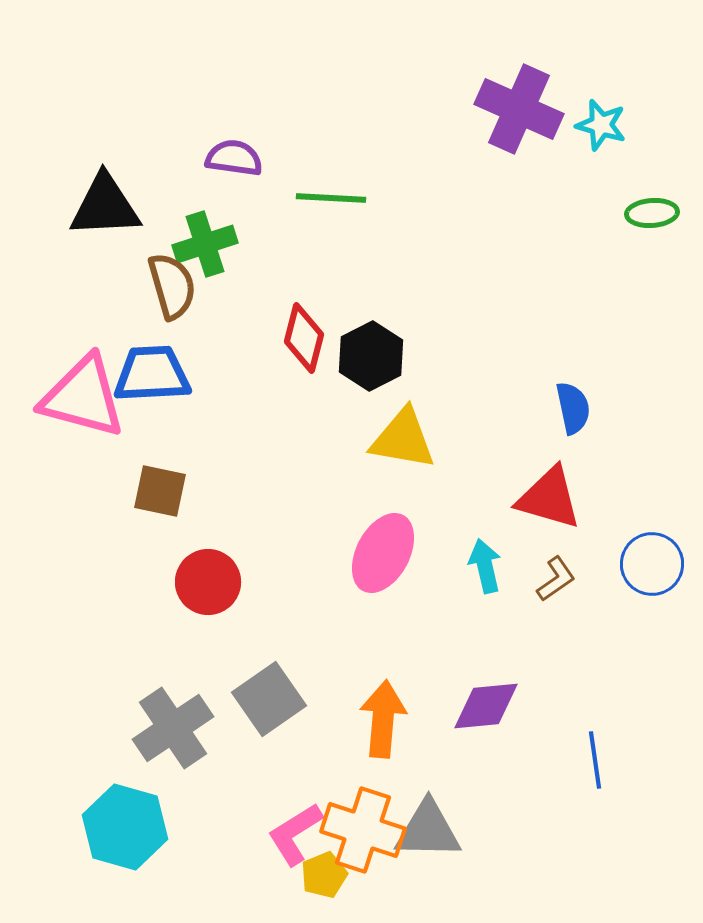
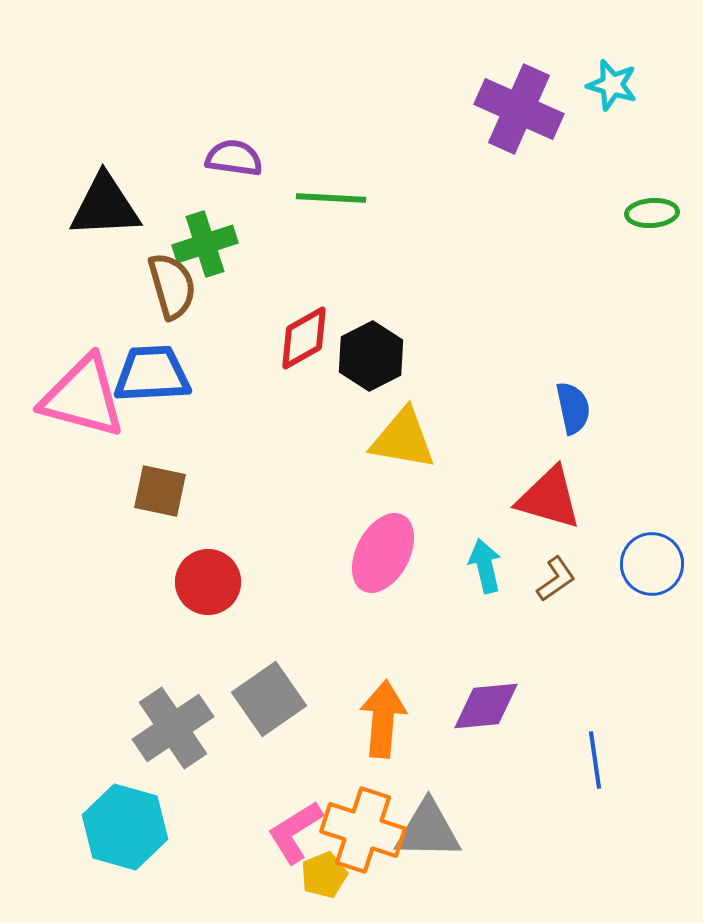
cyan star: moved 11 px right, 40 px up
red diamond: rotated 46 degrees clockwise
pink L-shape: moved 2 px up
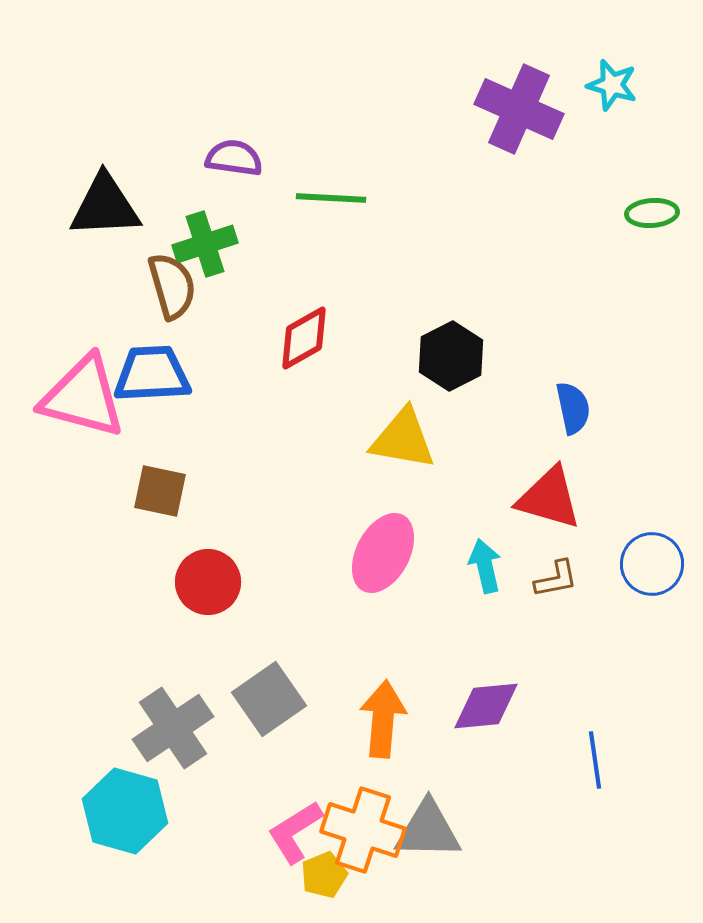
black hexagon: moved 80 px right
brown L-shape: rotated 24 degrees clockwise
cyan hexagon: moved 16 px up
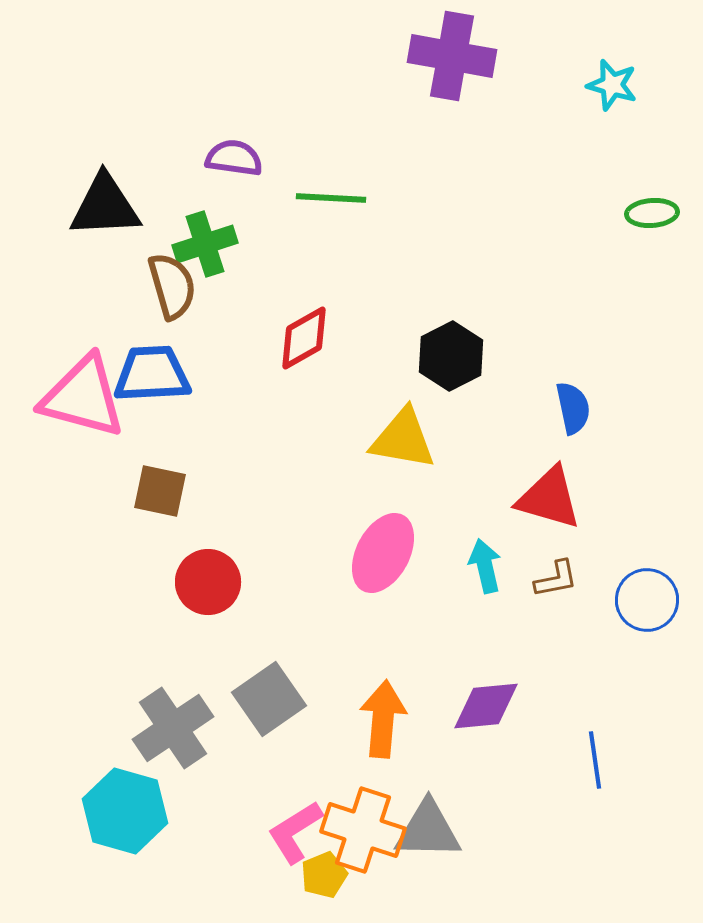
purple cross: moved 67 px left, 53 px up; rotated 14 degrees counterclockwise
blue circle: moved 5 px left, 36 px down
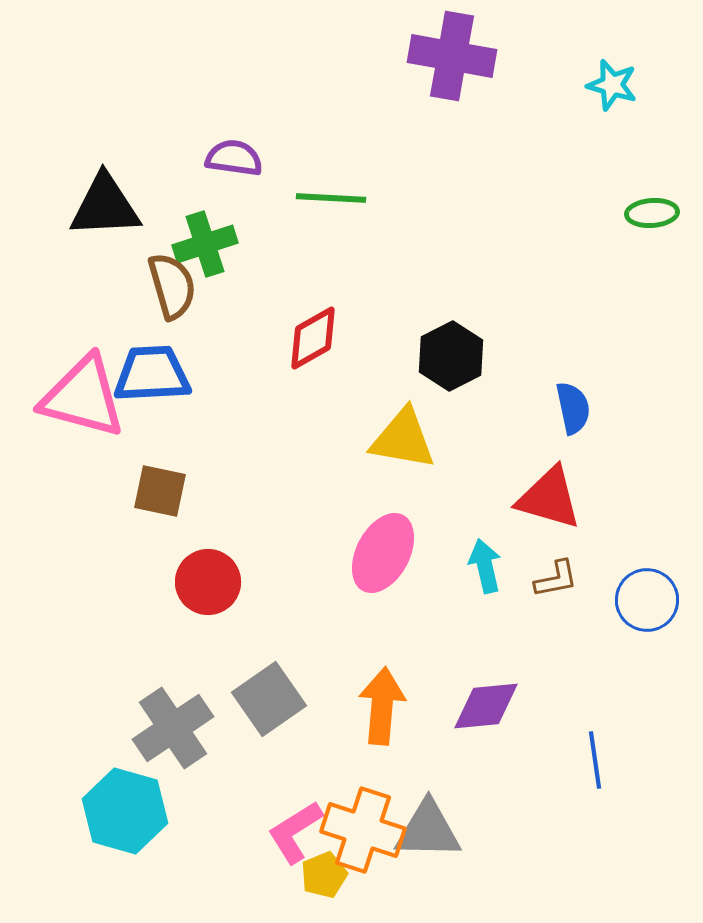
red diamond: moved 9 px right
orange arrow: moved 1 px left, 13 px up
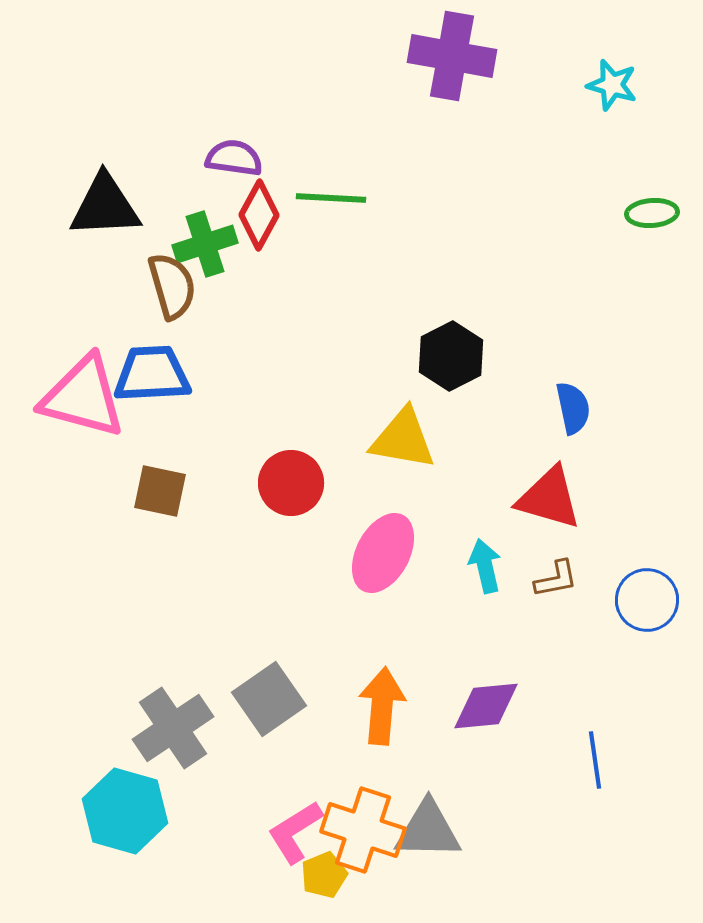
red diamond: moved 54 px left, 123 px up; rotated 32 degrees counterclockwise
red circle: moved 83 px right, 99 px up
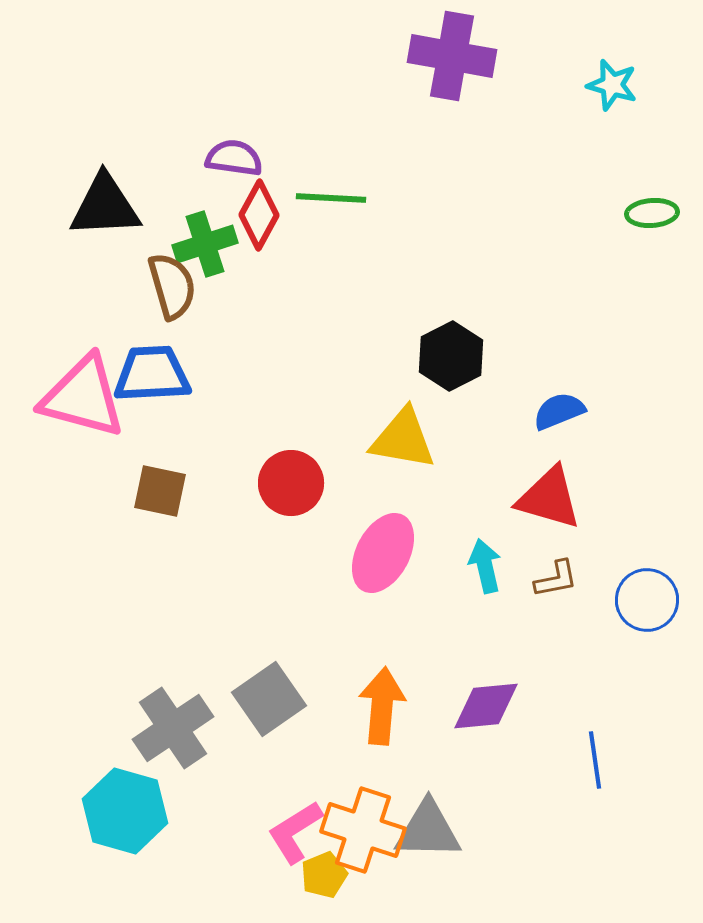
blue semicircle: moved 14 px left, 3 px down; rotated 100 degrees counterclockwise
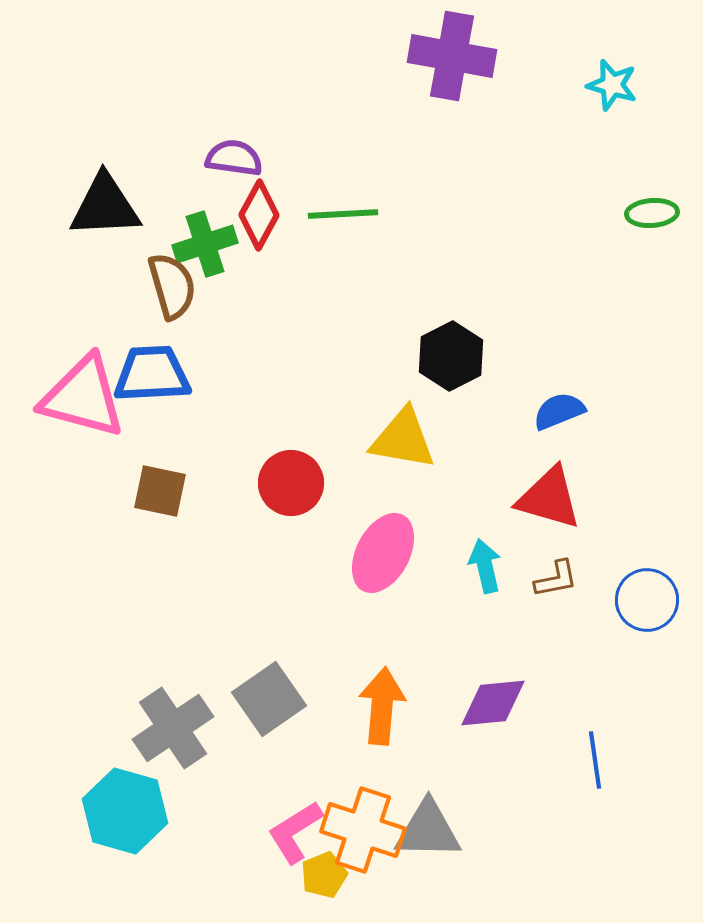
green line: moved 12 px right, 16 px down; rotated 6 degrees counterclockwise
purple diamond: moved 7 px right, 3 px up
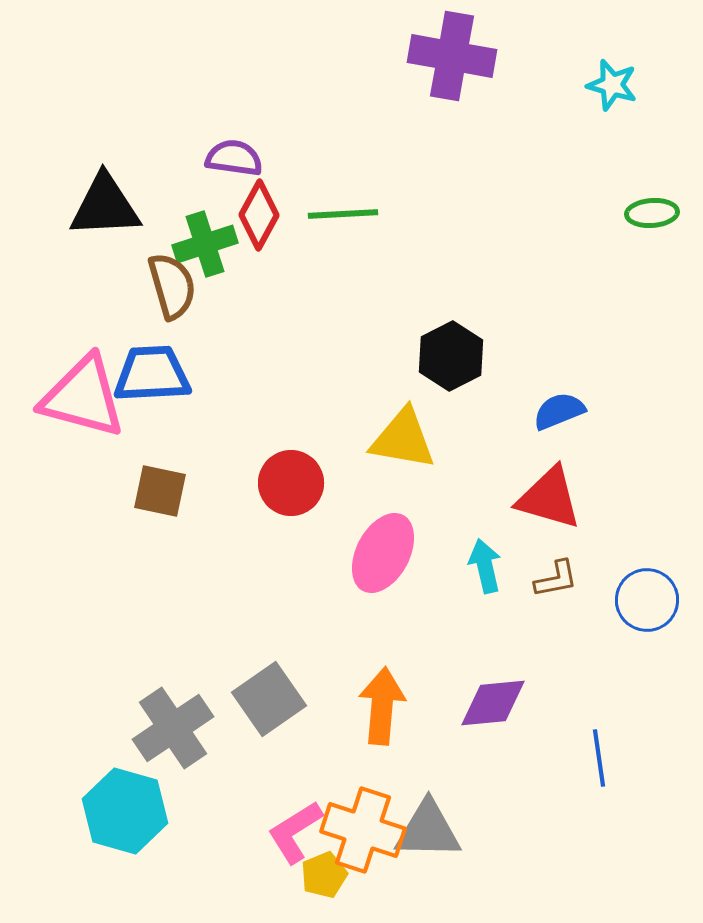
blue line: moved 4 px right, 2 px up
